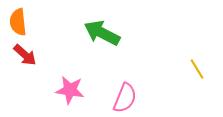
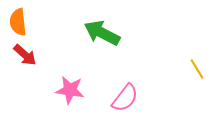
pink semicircle: rotated 16 degrees clockwise
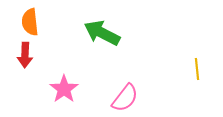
orange semicircle: moved 12 px right
red arrow: rotated 50 degrees clockwise
yellow line: rotated 25 degrees clockwise
pink star: moved 6 px left, 1 px up; rotated 28 degrees clockwise
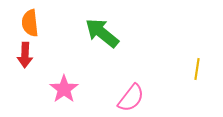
orange semicircle: moved 1 px down
green arrow: rotated 12 degrees clockwise
yellow line: rotated 15 degrees clockwise
pink semicircle: moved 6 px right
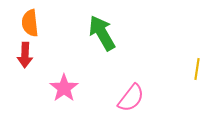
green arrow: rotated 21 degrees clockwise
pink star: moved 1 px up
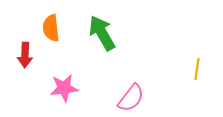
orange semicircle: moved 21 px right, 5 px down
pink star: rotated 28 degrees clockwise
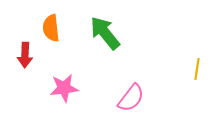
green arrow: moved 3 px right; rotated 9 degrees counterclockwise
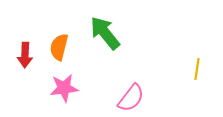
orange semicircle: moved 8 px right, 19 px down; rotated 20 degrees clockwise
